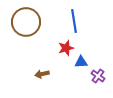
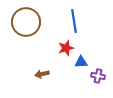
purple cross: rotated 24 degrees counterclockwise
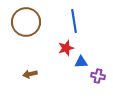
brown arrow: moved 12 px left
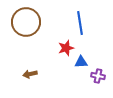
blue line: moved 6 px right, 2 px down
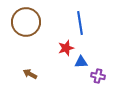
brown arrow: rotated 40 degrees clockwise
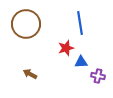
brown circle: moved 2 px down
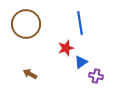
blue triangle: rotated 32 degrees counterclockwise
purple cross: moved 2 px left
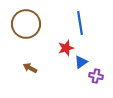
brown arrow: moved 6 px up
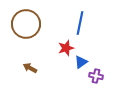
blue line: rotated 20 degrees clockwise
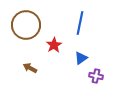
brown circle: moved 1 px down
red star: moved 12 px left, 3 px up; rotated 14 degrees counterclockwise
blue triangle: moved 4 px up
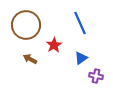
blue line: rotated 35 degrees counterclockwise
brown arrow: moved 9 px up
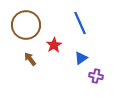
brown arrow: rotated 24 degrees clockwise
